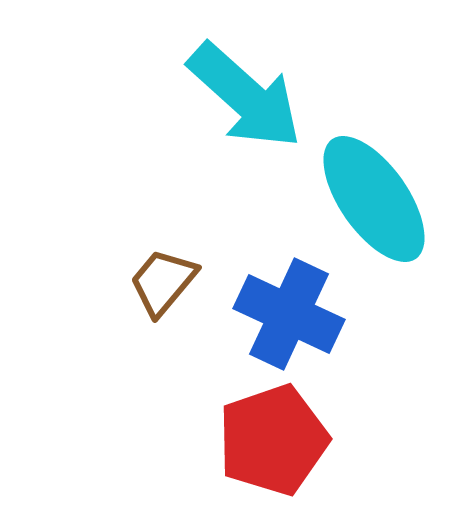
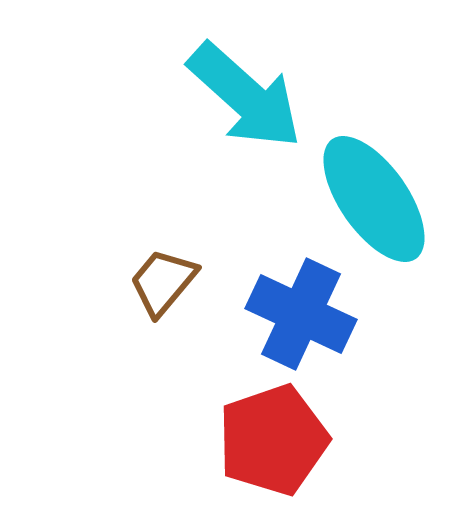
blue cross: moved 12 px right
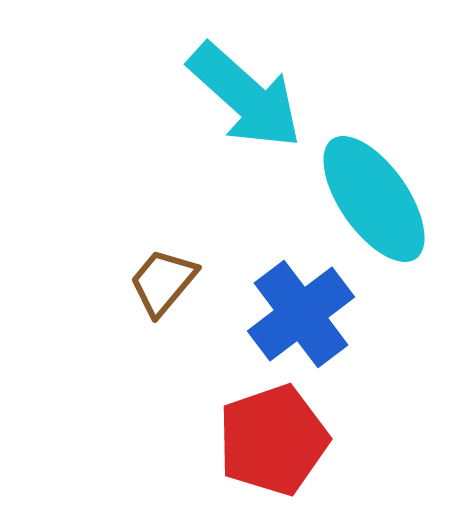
blue cross: rotated 28 degrees clockwise
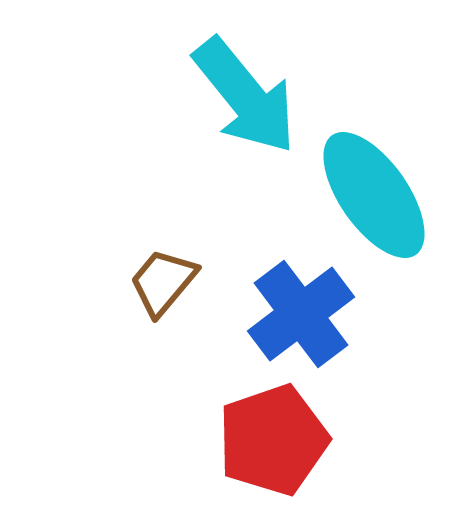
cyan arrow: rotated 9 degrees clockwise
cyan ellipse: moved 4 px up
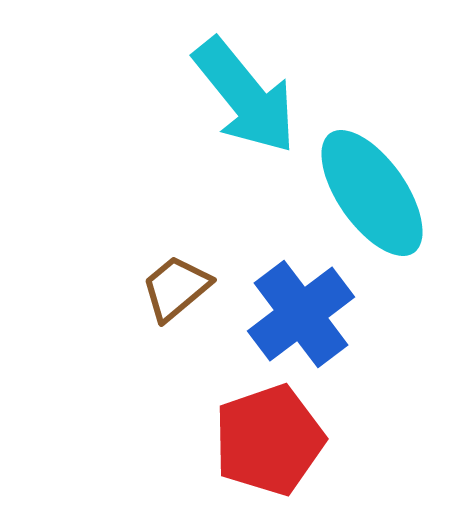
cyan ellipse: moved 2 px left, 2 px up
brown trapezoid: moved 13 px right, 6 px down; rotated 10 degrees clockwise
red pentagon: moved 4 px left
